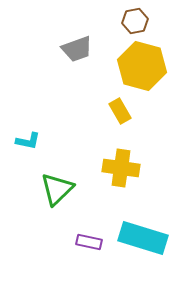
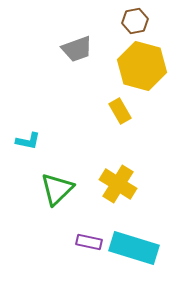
yellow cross: moved 3 px left, 16 px down; rotated 24 degrees clockwise
cyan rectangle: moved 9 px left, 10 px down
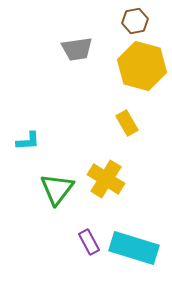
gray trapezoid: rotated 12 degrees clockwise
yellow rectangle: moved 7 px right, 12 px down
cyan L-shape: rotated 15 degrees counterclockwise
yellow cross: moved 12 px left, 5 px up
green triangle: rotated 9 degrees counterclockwise
purple rectangle: rotated 50 degrees clockwise
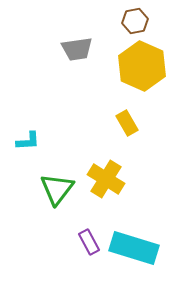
yellow hexagon: rotated 9 degrees clockwise
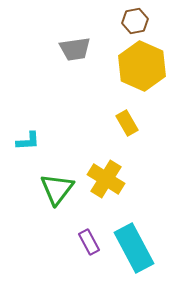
gray trapezoid: moved 2 px left
cyan rectangle: rotated 45 degrees clockwise
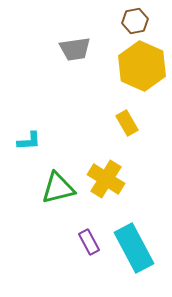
cyan L-shape: moved 1 px right
green triangle: moved 1 px right, 1 px up; rotated 39 degrees clockwise
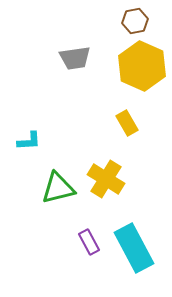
gray trapezoid: moved 9 px down
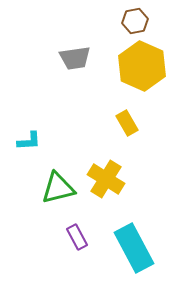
purple rectangle: moved 12 px left, 5 px up
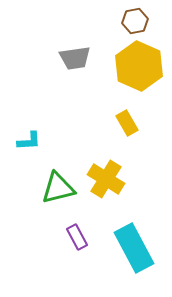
yellow hexagon: moved 3 px left
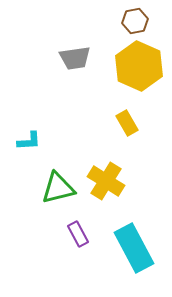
yellow cross: moved 2 px down
purple rectangle: moved 1 px right, 3 px up
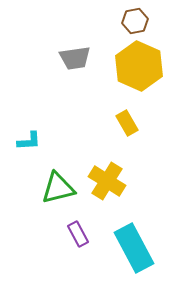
yellow cross: moved 1 px right
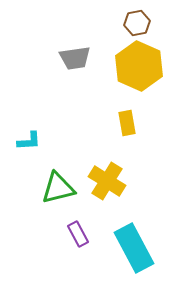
brown hexagon: moved 2 px right, 2 px down
yellow rectangle: rotated 20 degrees clockwise
